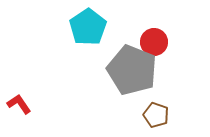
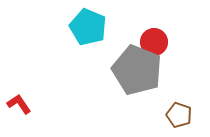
cyan pentagon: rotated 15 degrees counterclockwise
gray pentagon: moved 5 px right
brown pentagon: moved 23 px right
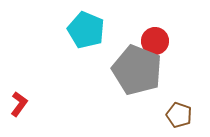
cyan pentagon: moved 2 px left, 3 px down
red circle: moved 1 px right, 1 px up
red L-shape: rotated 70 degrees clockwise
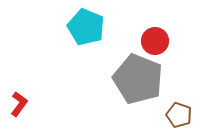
cyan pentagon: moved 3 px up
gray pentagon: moved 1 px right, 9 px down
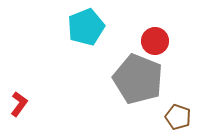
cyan pentagon: rotated 27 degrees clockwise
brown pentagon: moved 1 px left, 2 px down
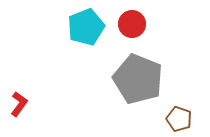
red circle: moved 23 px left, 17 px up
brown pentagon: moved 1 px right, 2 px down
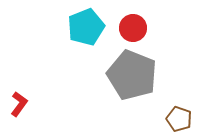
red circle: moved 1 px right, 4 px down
gray pentagon: moved 6 px left, 4 px up
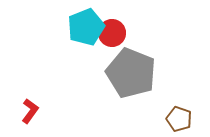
red circle: moved 21 px left, 5 px down
gray pentagon: moved 1 px left, 2 px up
red L-shape: moved 11 px right, 7 px down
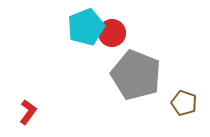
gray pentagon: moved 5 px right, 2 px down
red L-shape: moved 2 px left, 1 px down
brown pentagon: moved 5 px right, 16 px up
